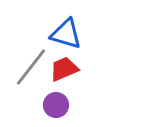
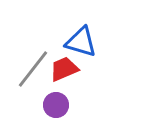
blue triangle: moved 15 px right, 8 px down
gray line: moved 2 px right, 2 px down
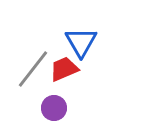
blue triangle: rotated 44 degrees clockwise
purple circle: moved 2 px left, 3 px down
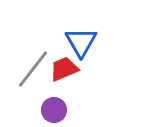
purple circle: moved 2 px down
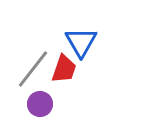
red trapezoid: rotated 132 degrees clockwise
purple circle: moved 14 px left, 6 px up
